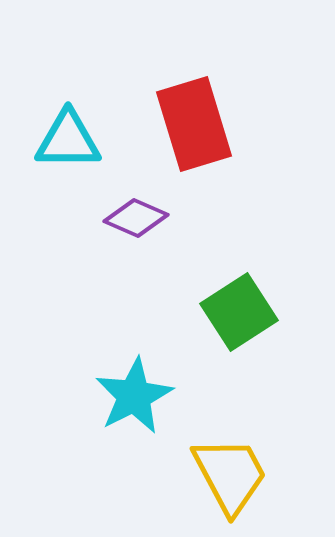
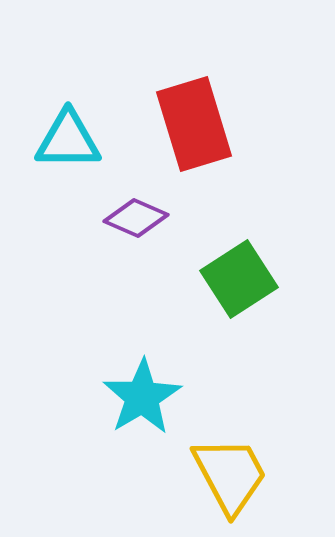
green square: moved 33 px up
cyan star: moved 8 px right, 1 px down; rotated 4 degrees counterclockwise
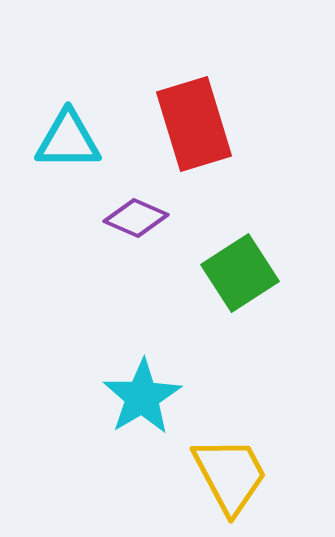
green square: moved 1 px right, 6 px up
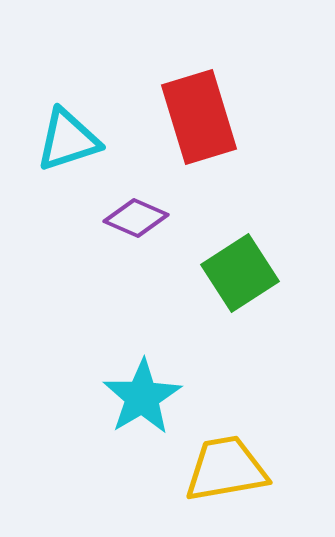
red rectangle: moved 5 px right, 7 px up
cyan triangle: rotated 18 degrees counterclockwise
yellow trapezoid: moved 4 px left, 6 px up; rotated 72 degrees counterclockwise
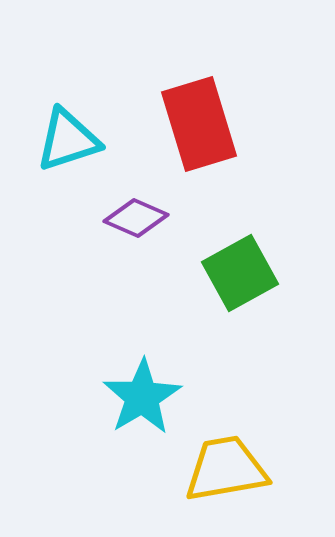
red rectangle: moved 7 px down
green square: rotated 4 degrees clockwise
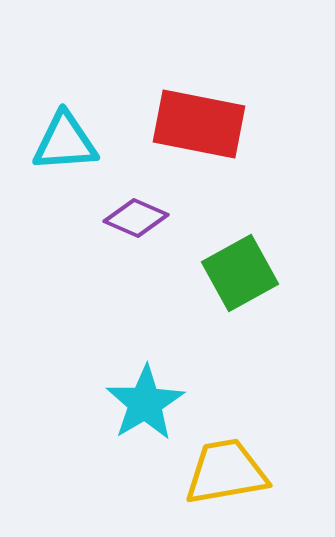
red rectangle: rotated 62 degrees counterclockwise
cyan triangle: moved 3 px left, 2 px down; rotated 14 degrees clockwise
cyan star: moved 3 px right, 6 px down
yellow trapezoid: moved 3 px down
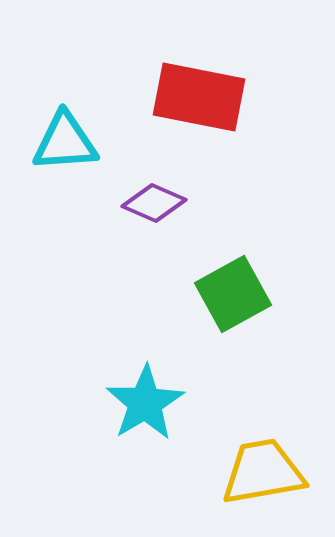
red rectangle: moved 27 px up
purple diamond: moved 18 px right, 15 px up
green square: moved 7 px left, 21 px down
yellow trapezoid: moved 37 px right
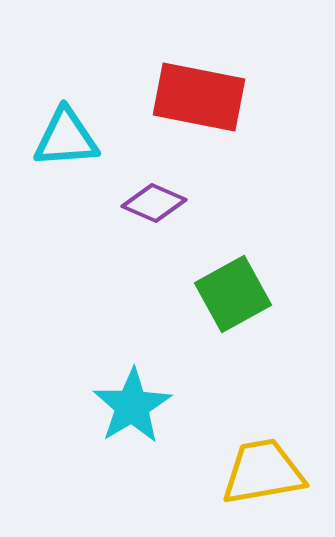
cyan triangle: moved 1 px right, 4 px up
cyan star: moved 13 px left, 3 px down
